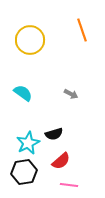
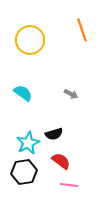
red semicircle: rotated 102 degrees counterclockwise
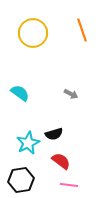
yellow circle: moved 3 px right, 7 px up
cyan semicircle: moved 3 px left
black hexagon: moved 3 px left, 8 px down
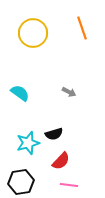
orange line: moved 2 px up
gray arrow: moved 2 px left, 2 px up
cyan star: rotated 10 degrees clockwise
red semicircle: rotated 96 degrees clockwise
black hexagon: moved 2 px down
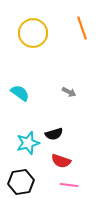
red semicircle: rotated 66 degrees clockwise
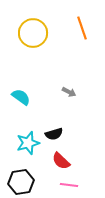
cyan semicircle: moved 1 px right, 4 px down
red semicircle: rotated 24 degrees clockwise
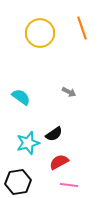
yellow circle: moved 7 px right
black semicircle: rotated 18 degrees counterclockwise
red semicircle: moved 2 px left, 1 px down; rotated 108 degrees clockwise
black hexagon: moved 3 px left
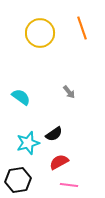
gray arrow: rotated 24 degrees clockwise
black hexagon: moved 2 px up
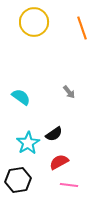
yellow circle: moved 6 px left, 11 px up
cyan star: rotated 15 degrees counterclockwise
